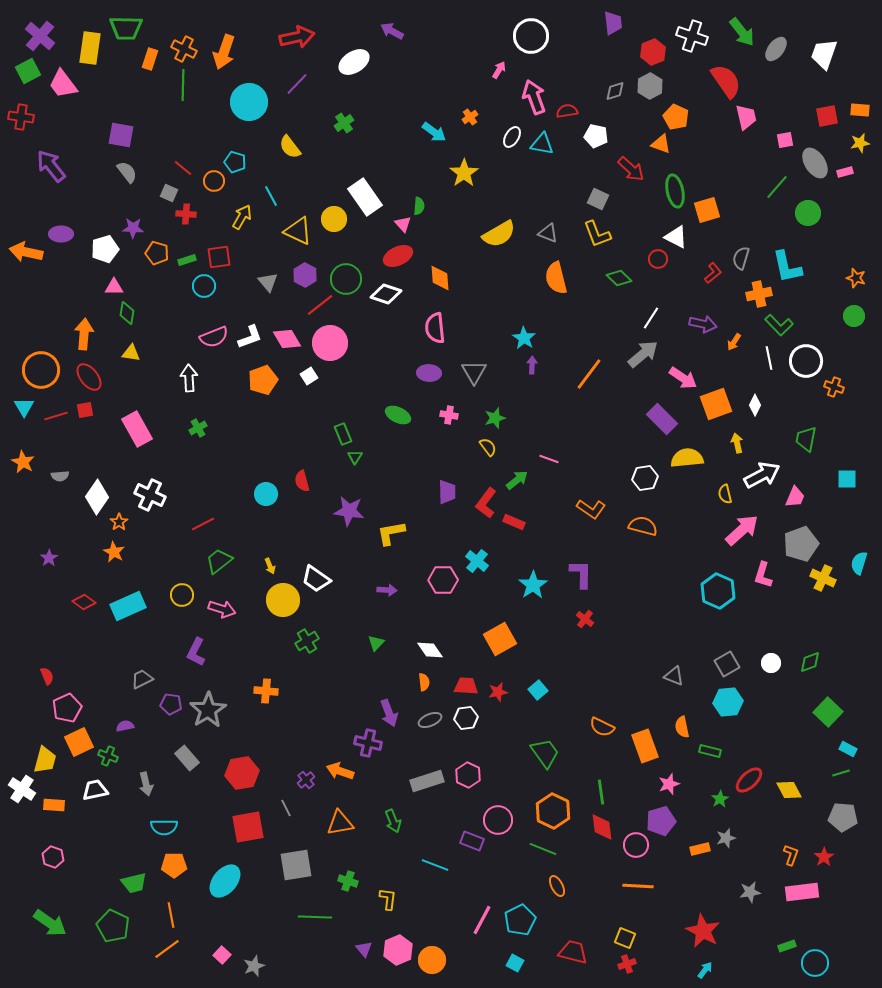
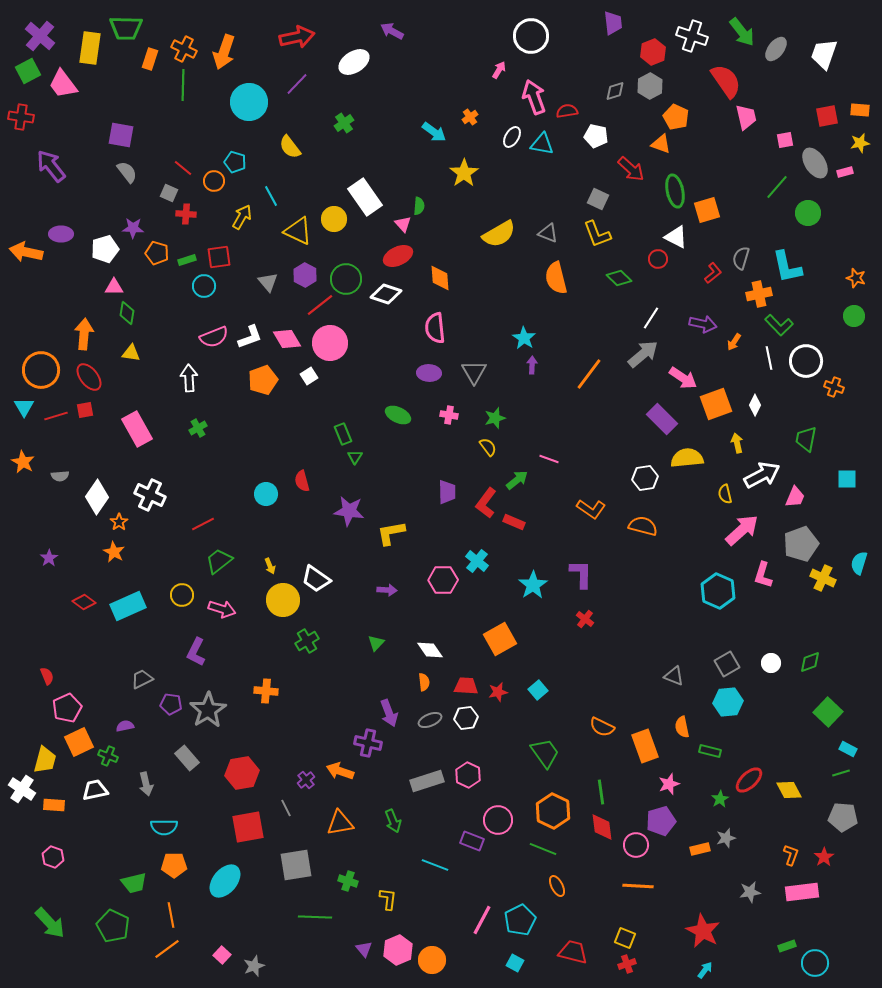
green arrow at (50, 923): rotated 12 degrees clockwise
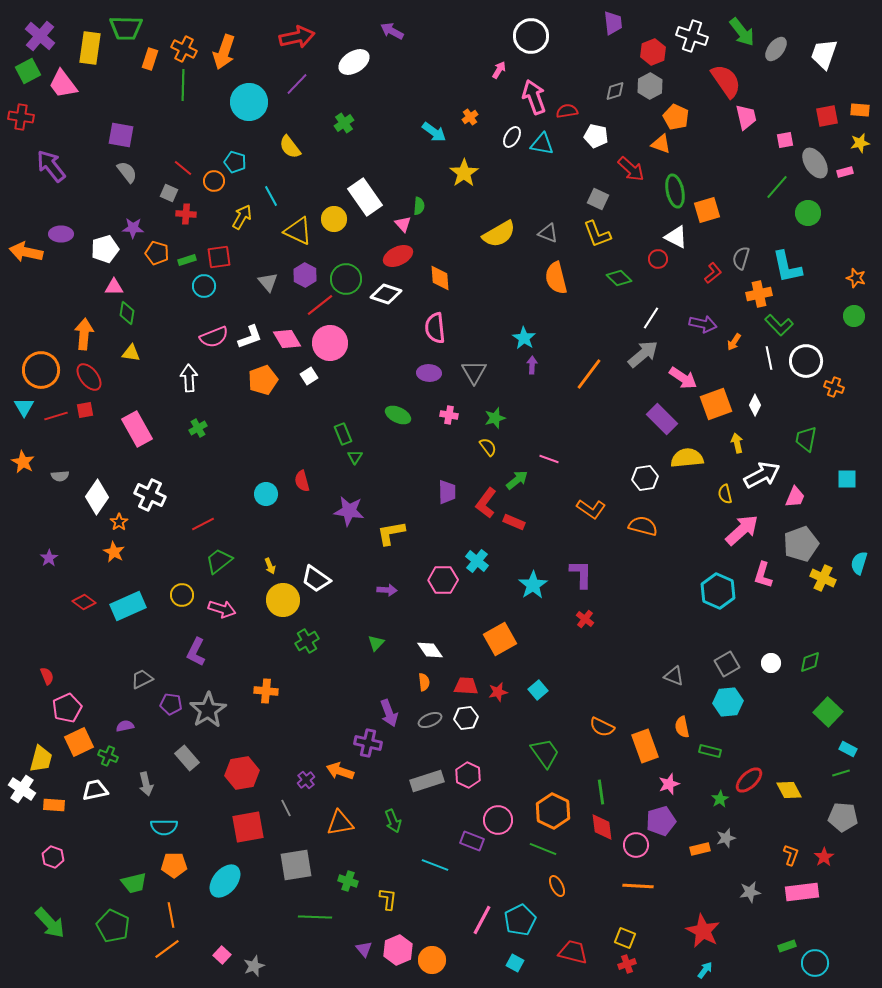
yellow trapezoid at (45, 760): moved 4 px left, 1 px up
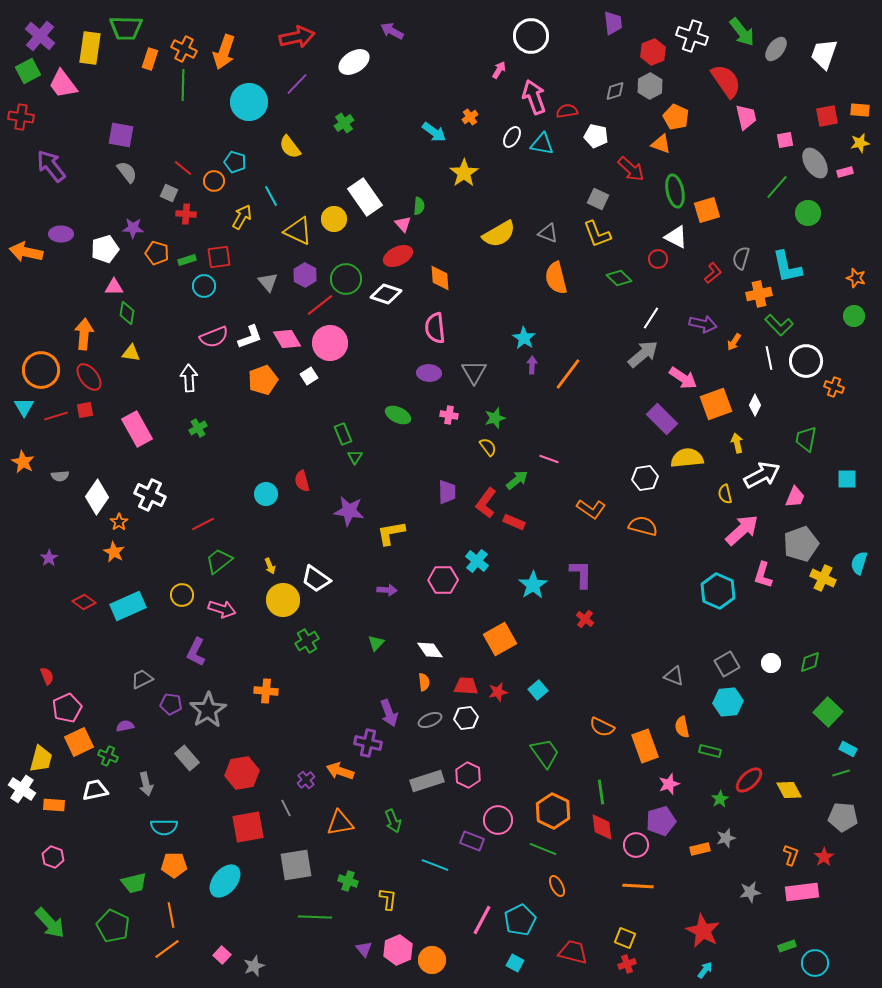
orange line at (589, 374): moved 21 px left
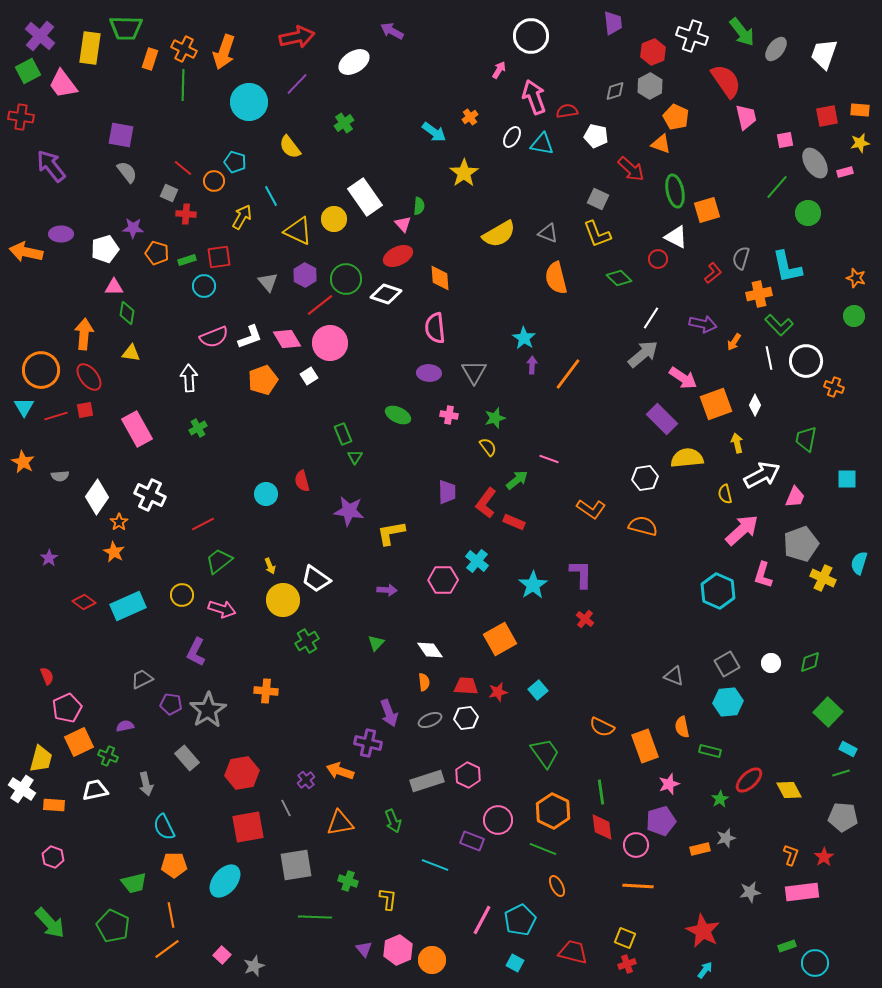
cyan semicircle at (164, 827): rotated 64 degrees clockwise
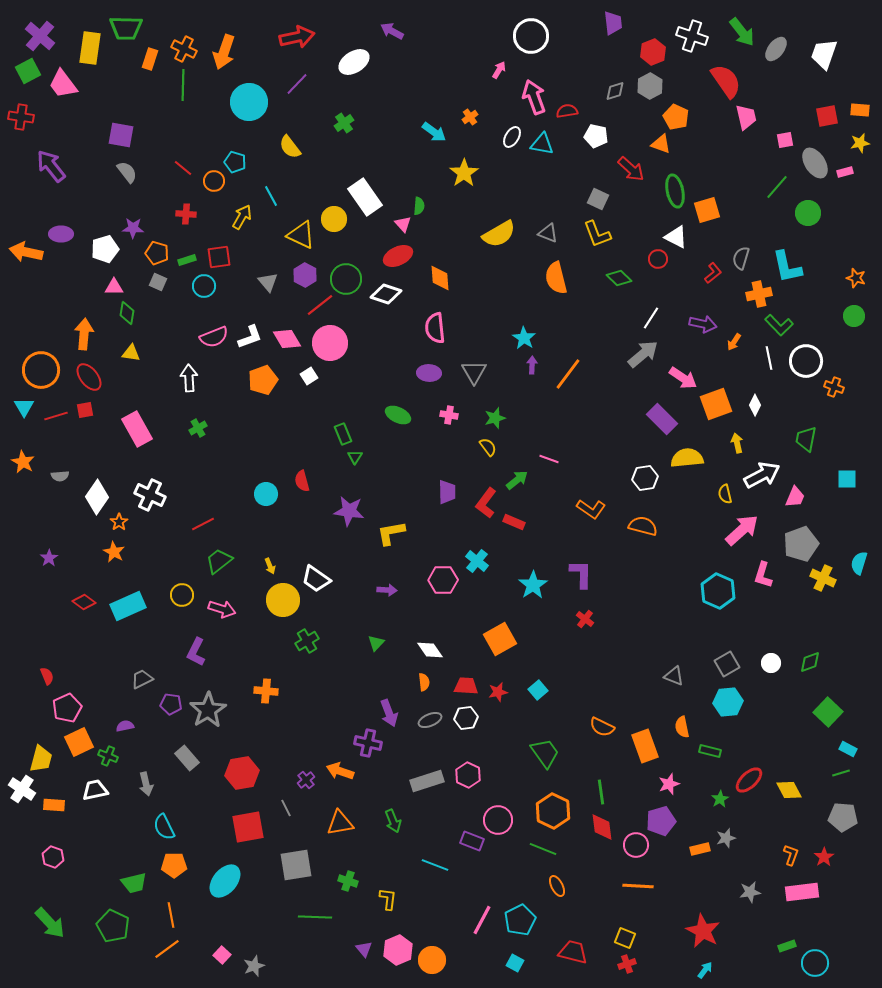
gray square at (169, 193): moved 11 px left, 89 px down
yellow triangle at (298, 231): moved 3 px right, 4 px down
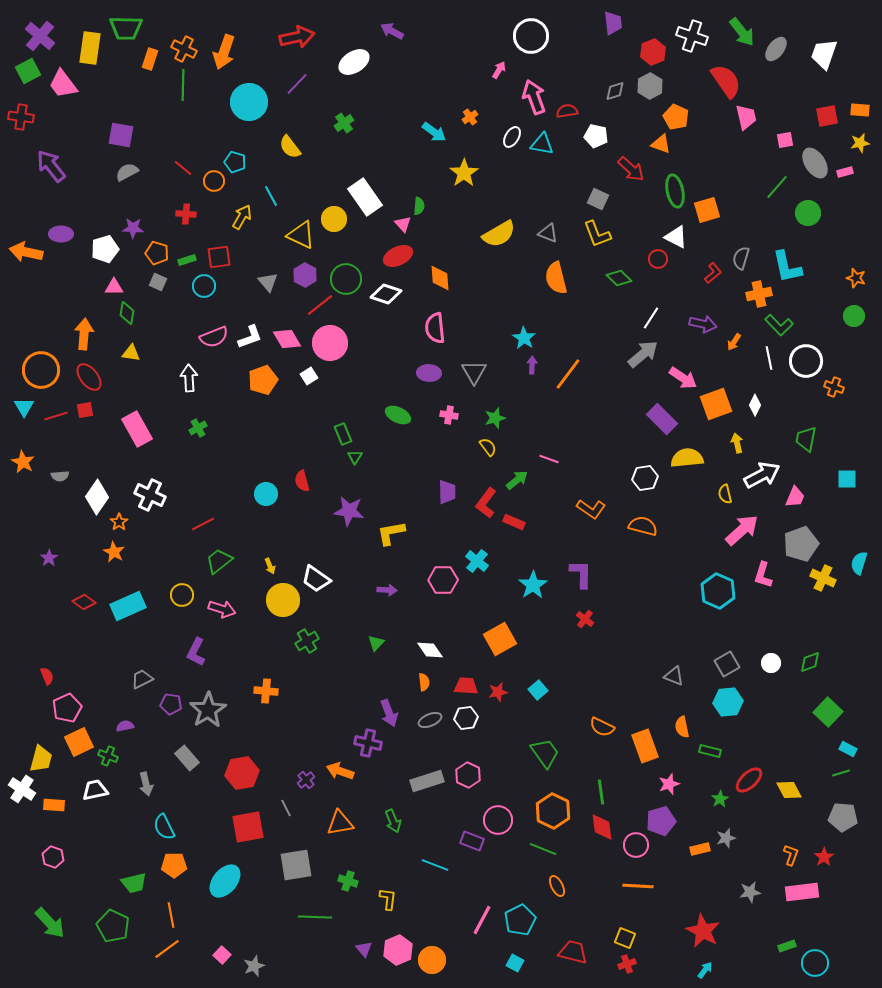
gray semicircle at (127, 172): rotated 80 degrees counterclockwise
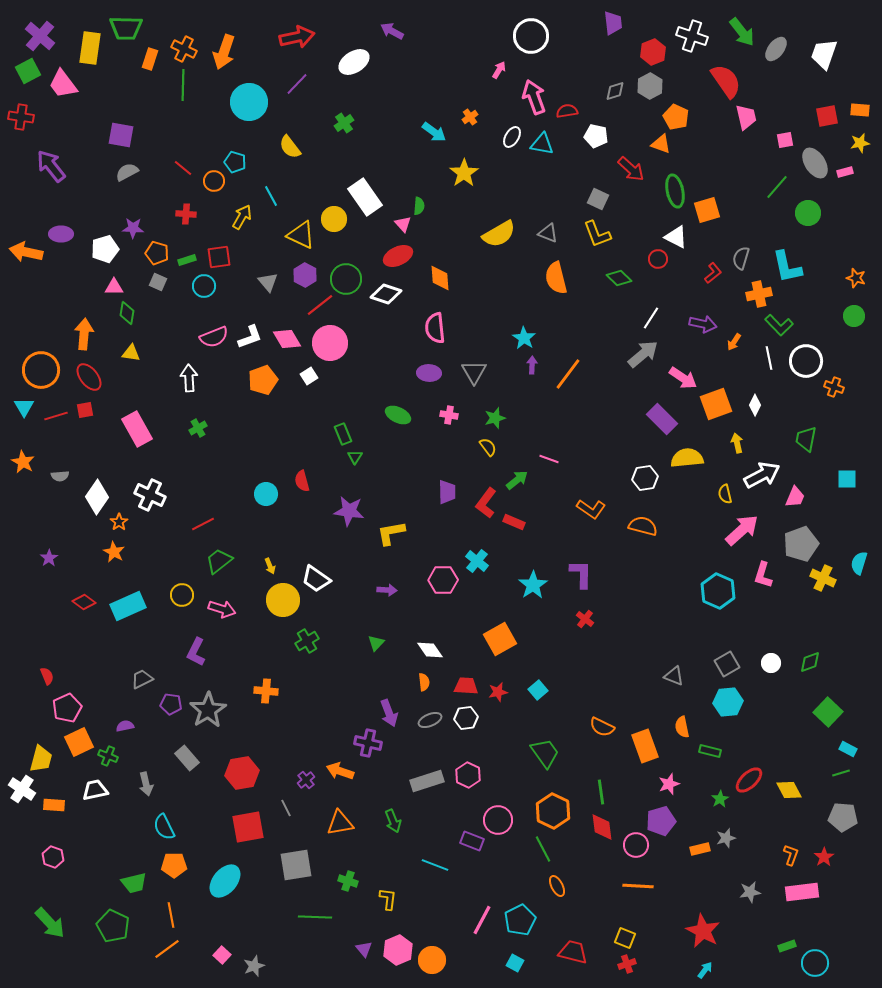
green line at (543, 849): rotated 40 degrees clockwise
